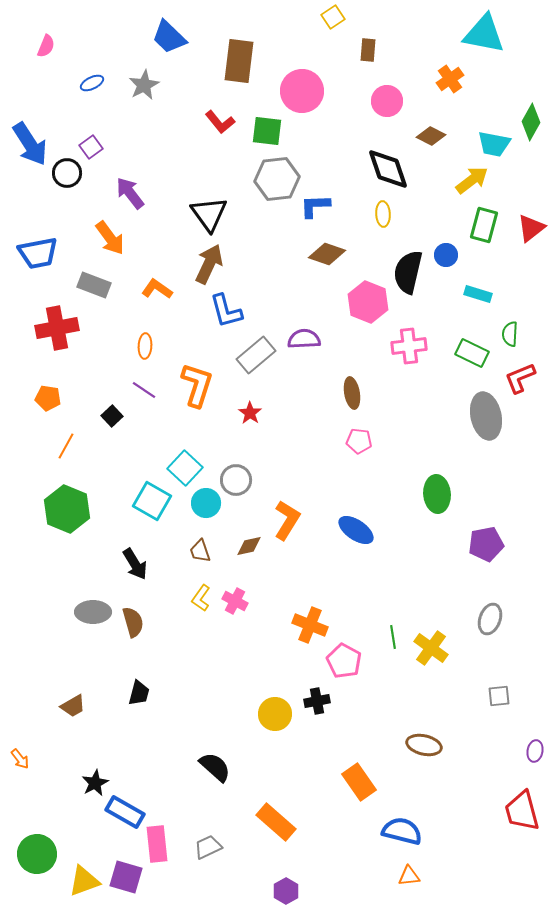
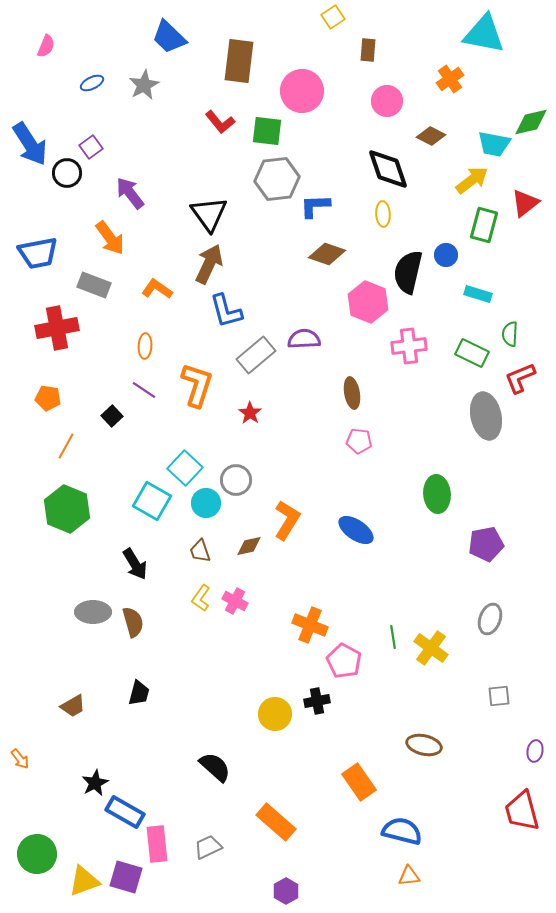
green diamond at (531, 122): rotated 48 degrees clockwise
red triangle at (531, 228): moved 6 px left, 25 px up
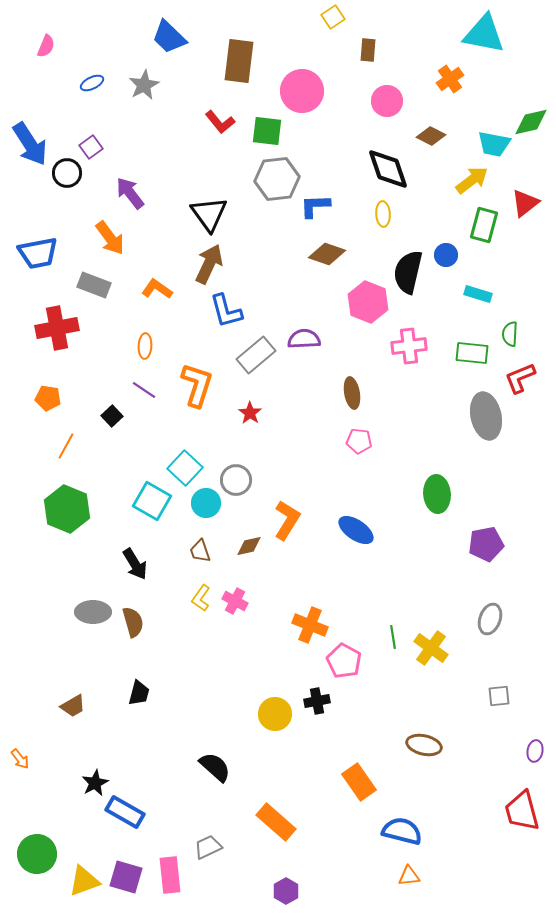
green rectangle at (472, 353): rotated 20 degrees counterclockwise
pink rectangle at (157, 844): moved 13 px right, 31 px down
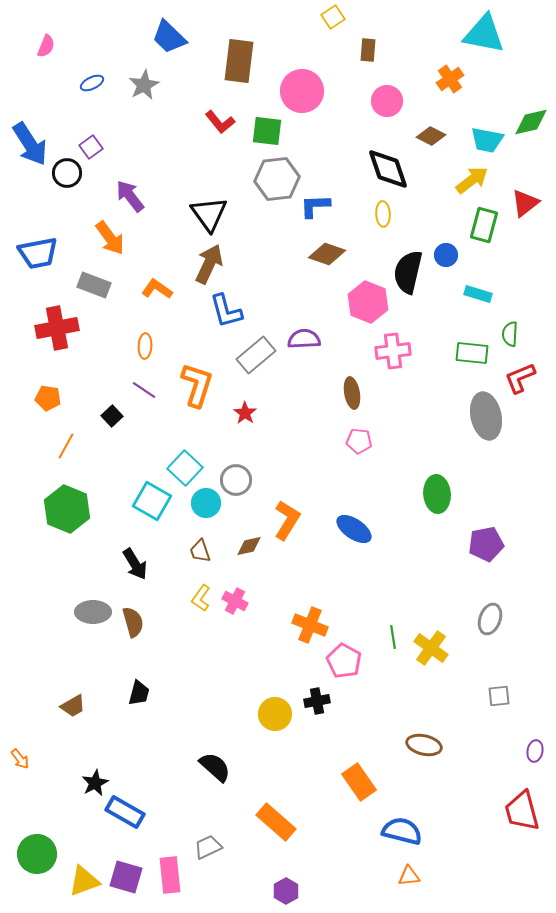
cyan trapezoid at (494, 144): moved 7 px left, 4 px up
purple arrow at (130, 193): moved 3 px down
pink cross at (409, 346): moved 16 px left, 5 px down
red star at (250, 413): moved 5 px left
blue ellipse at (356, 530): moved 2 px left, 1 px up
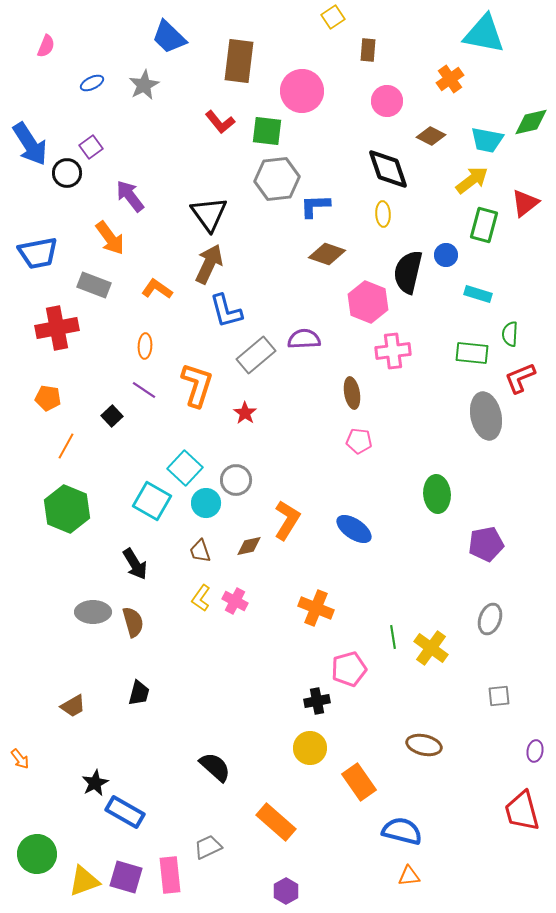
orange cross at (310, 625): moved 6 px right, 17 px up
pink pentagon at (344, 661): moved 5 px right, 8 px down; rotated 28 degrees clockwise
yellow circle at (275, 714): moved 35 px right, 34 px down
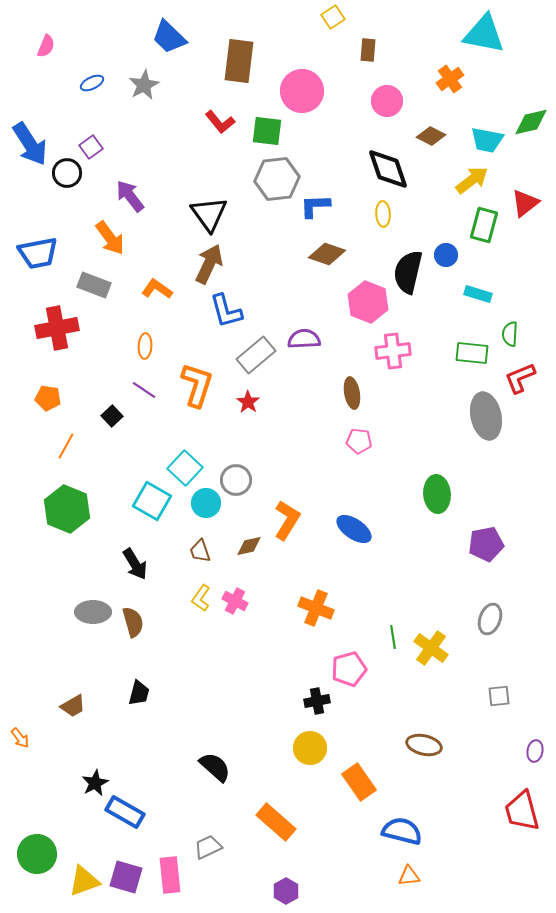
red star at (245, 413): moved 3 px right, 11 px up
orange arrow at (20, 759): moved 21 px up
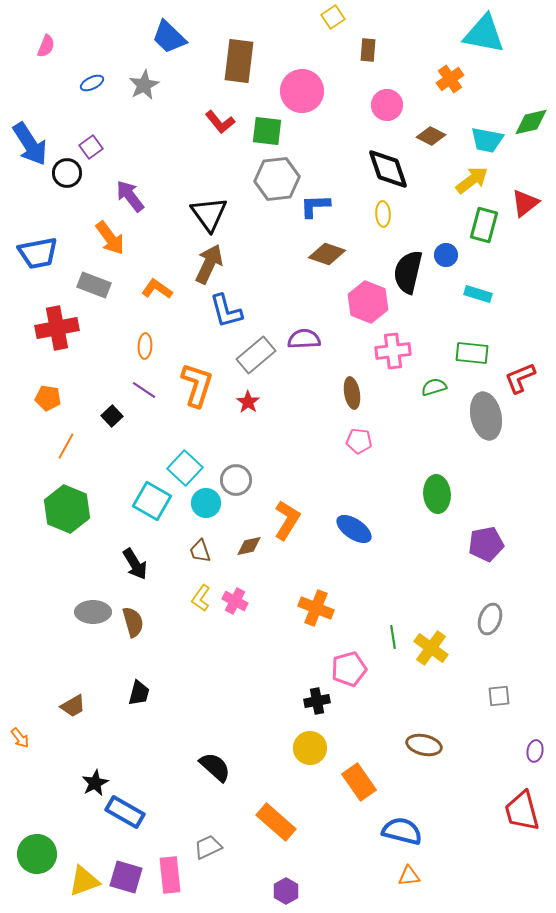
pink circle at (387, 101): moved 4 px down
green semicircle at (510, 334): moved 76 px left, 53 px down; rotated 70 degrees clockwise
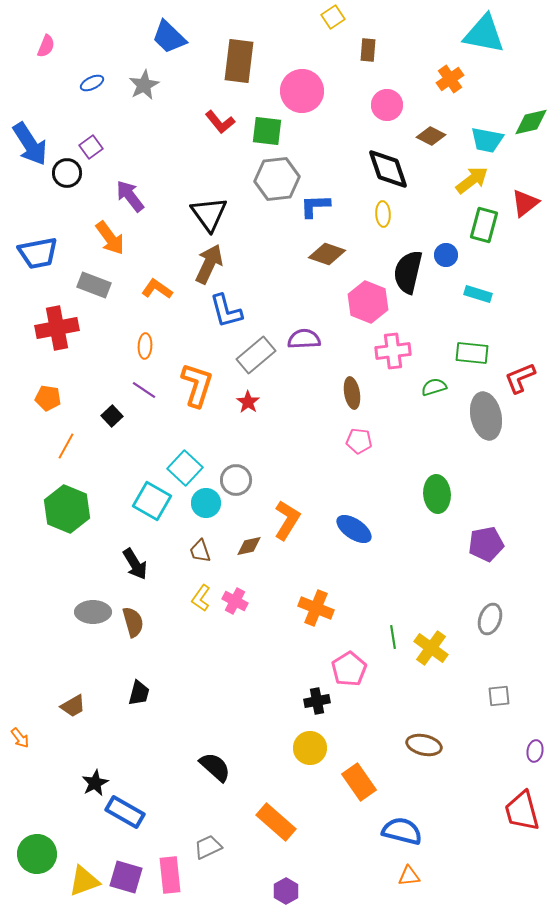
pink pentagon at (349, 669): rotated 16 degrees counterclockwise
